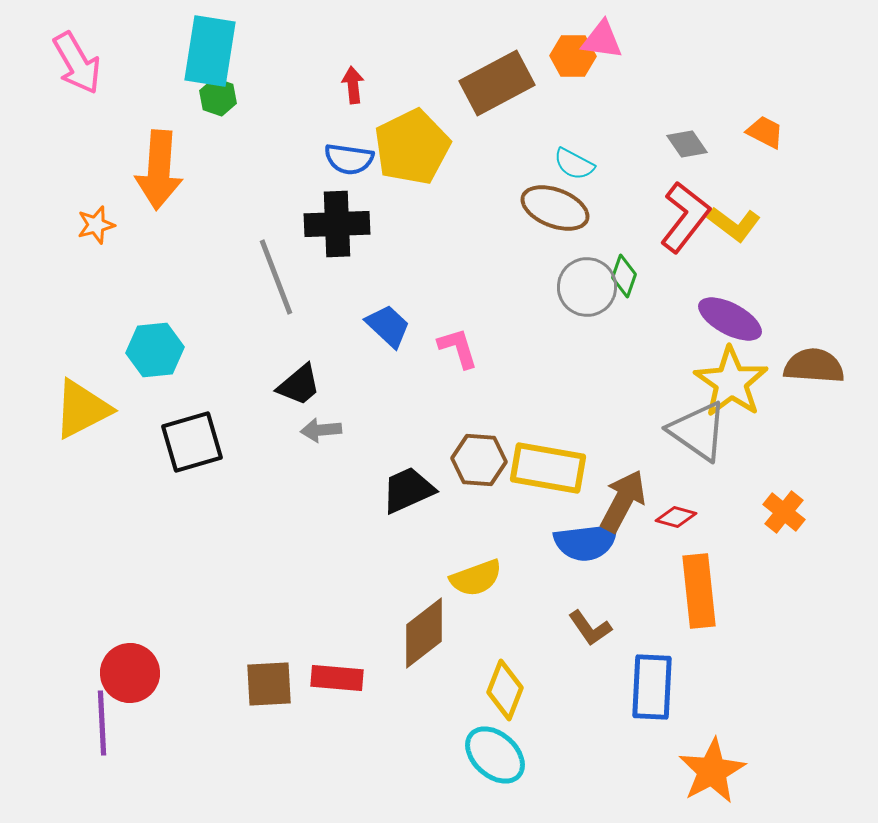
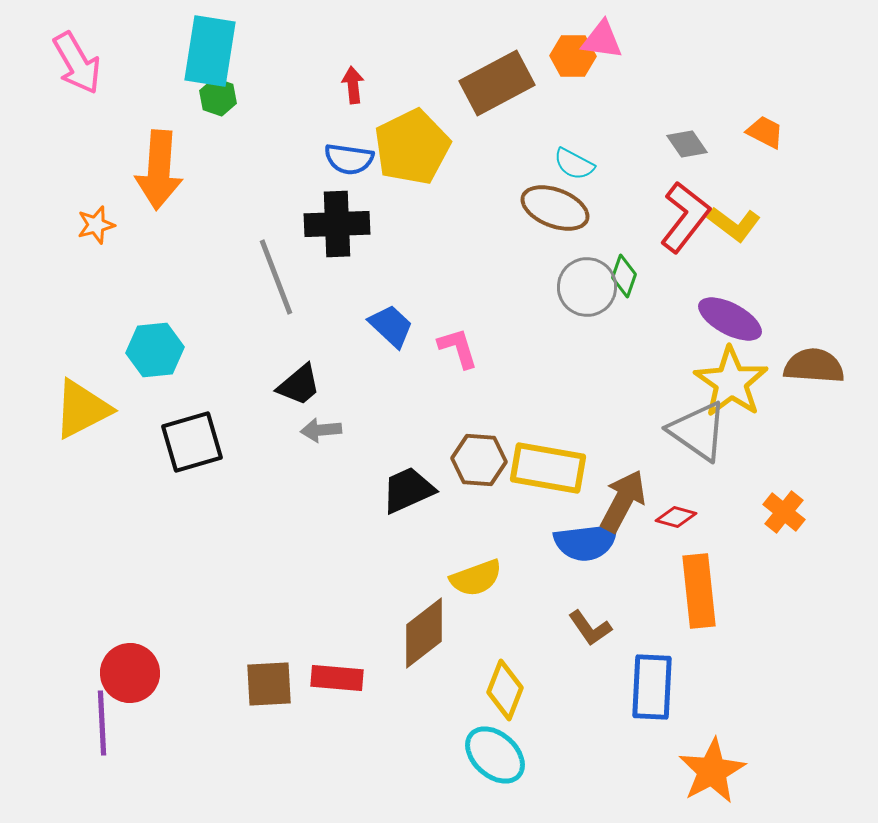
blue trapezoid at (388, 326): moved 3 px right
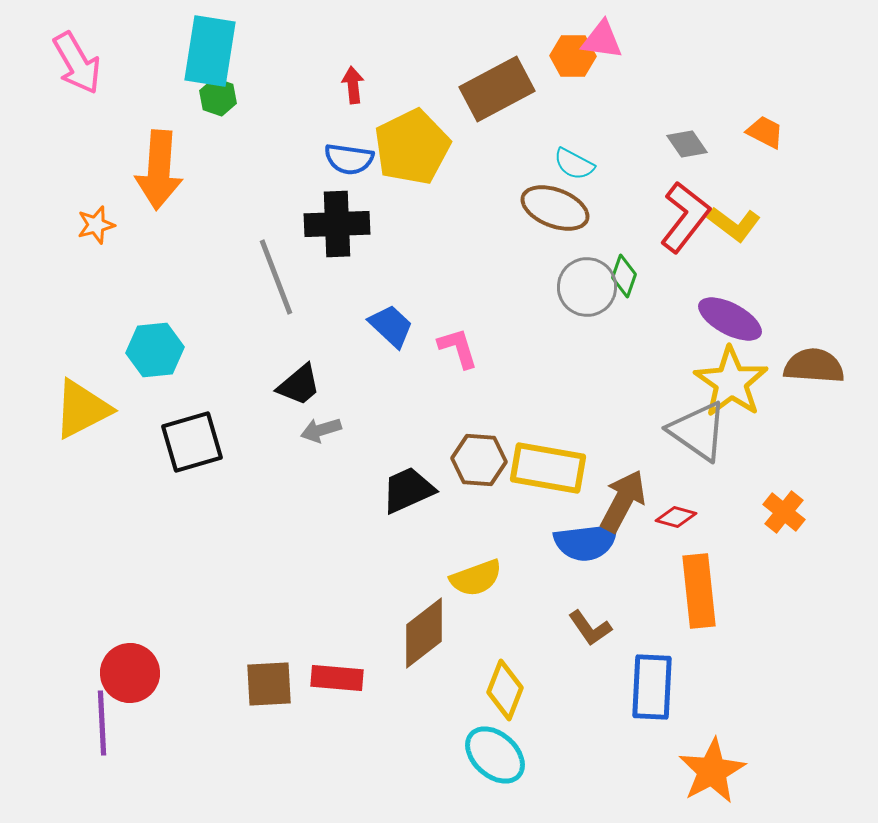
brown rectangle at (497, 83): moved 6 px down
gray arrow at (321, 430): rotated 12 degrees counterclockwise
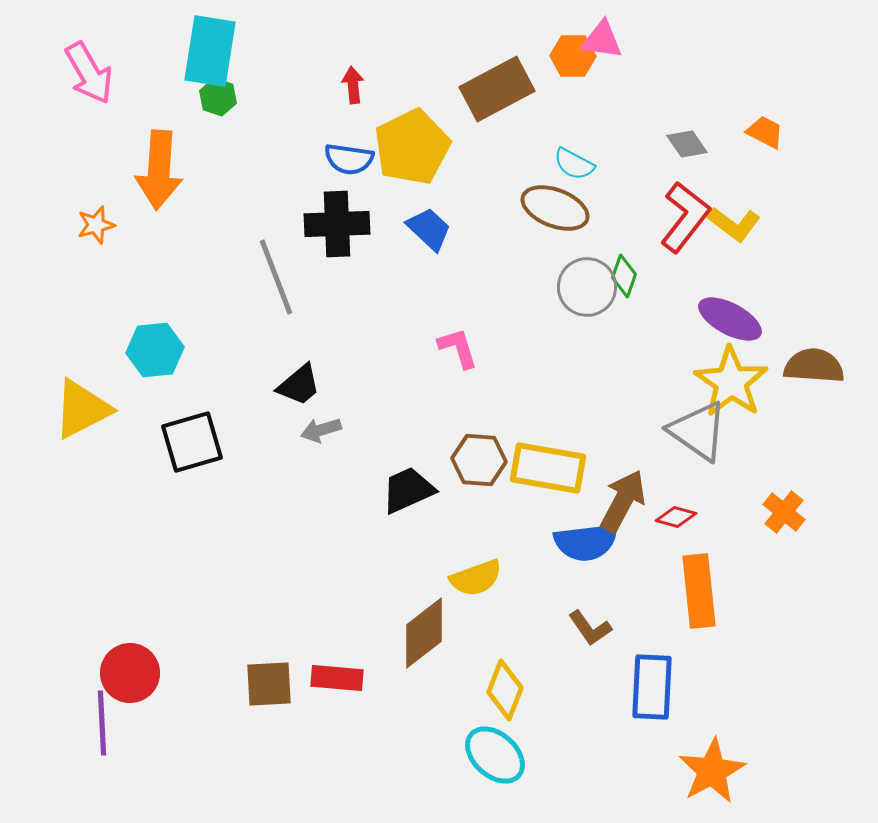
pink arrow at (77, 63): moved 12 px right, 10 px down
blue trapezoid at (391, 326): moved 38 px right, 97 px up
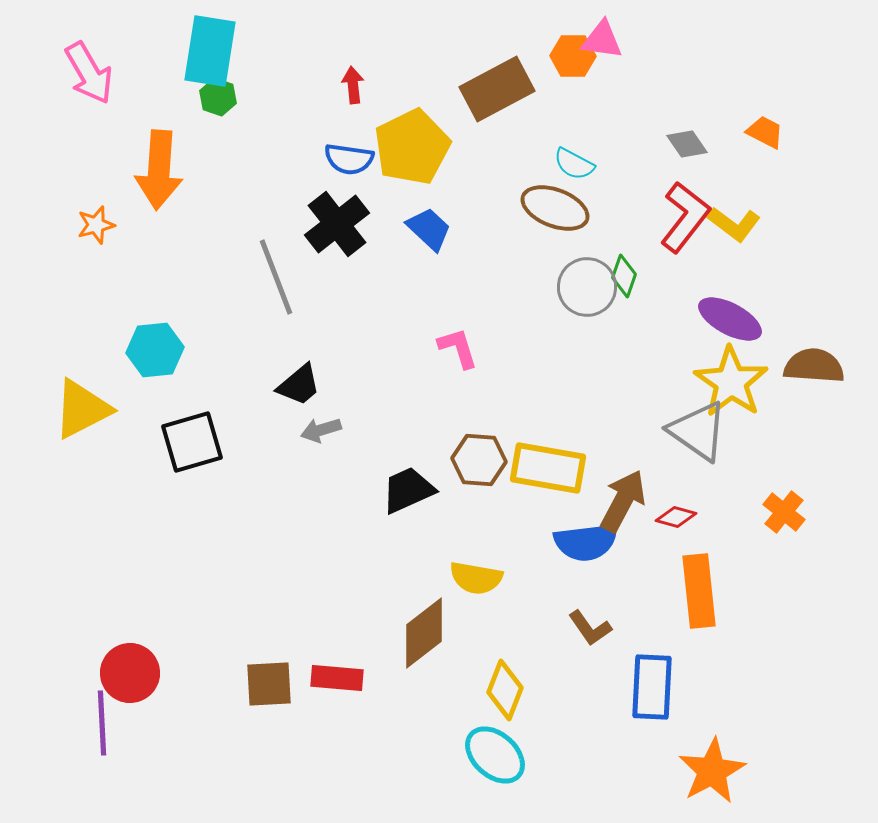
black cross at (337, 224): rotated 36 degrees counterclockwise
yellow semicircle at (476, 578): rotated 30 degrees clockwise
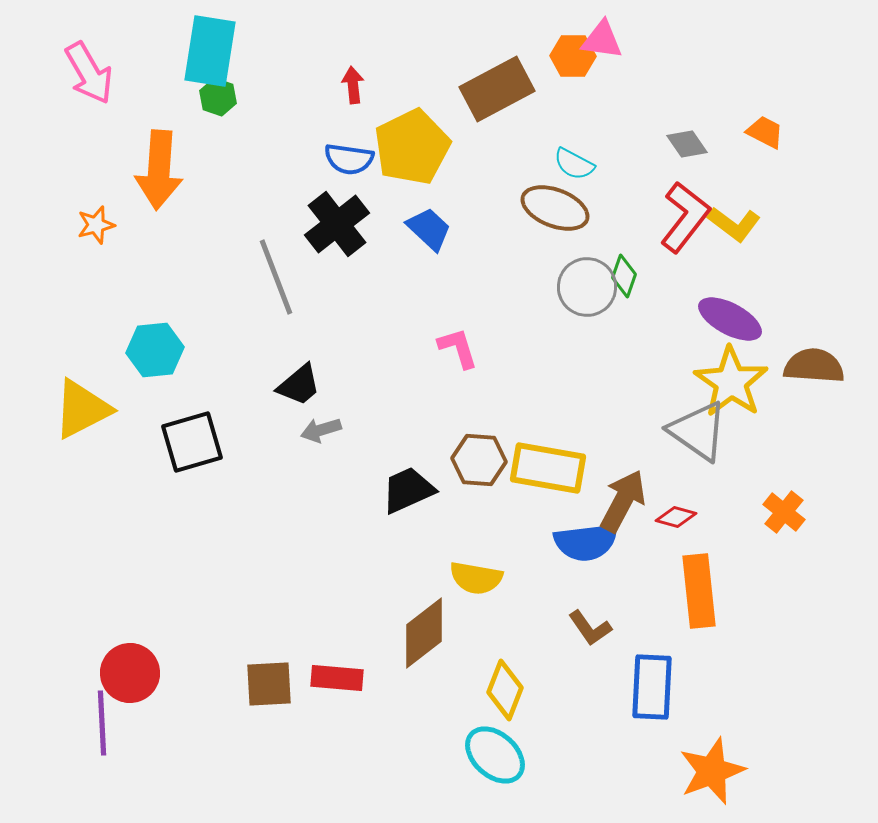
orange star at (712, 771): rotated 8 degrees clockwise
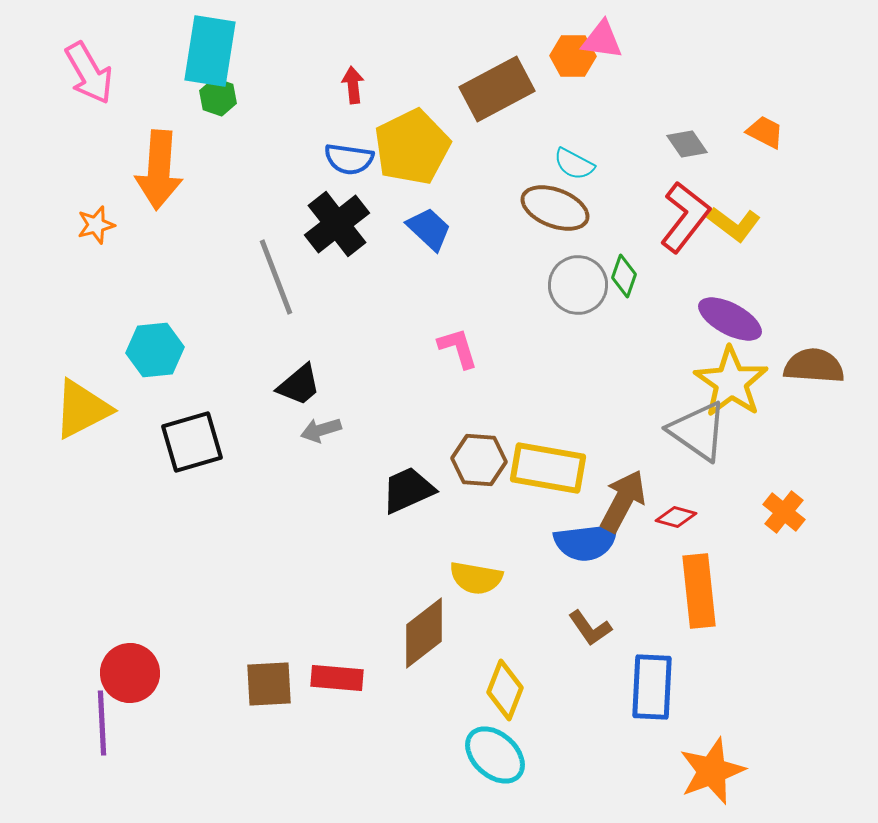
gray circle at (587, 287): moved 9 px left, 2 px up
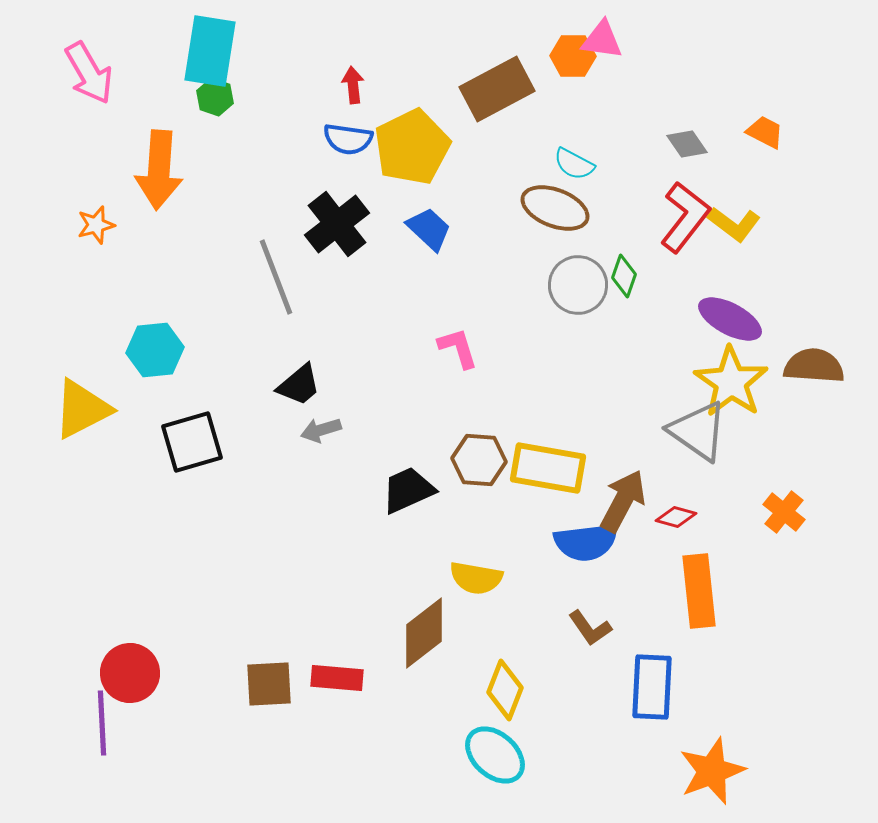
green hexagon at (218, 97): moved 3 px left
blue semicircle at (349, 159): moved 1 px left, 20 px up
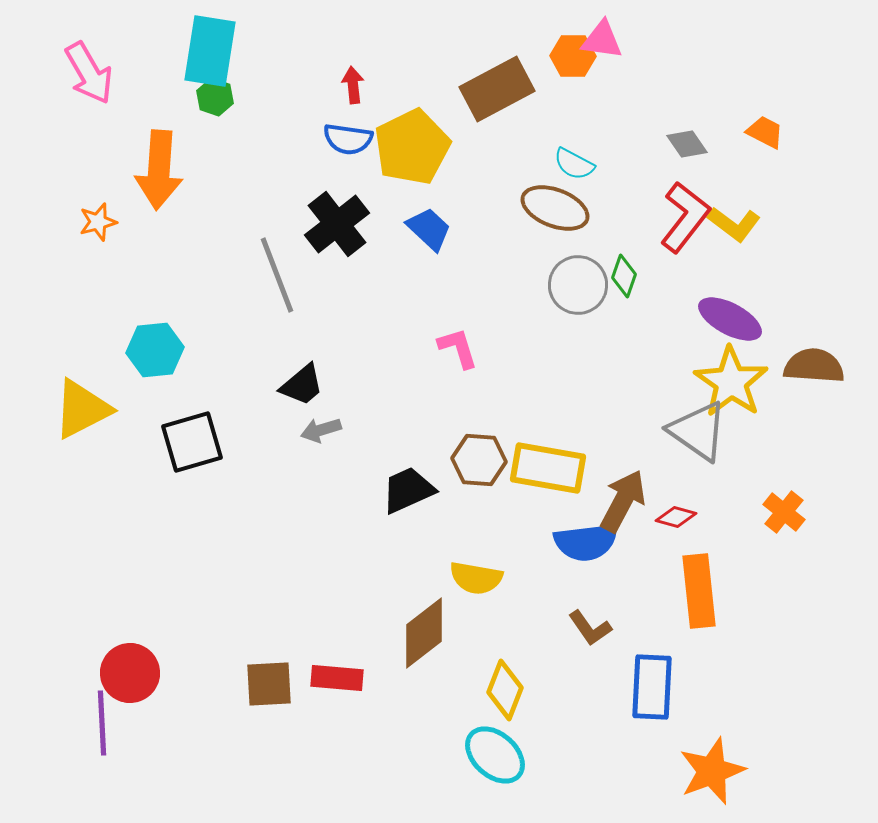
orange star at (96, 225): moved 2 px right, 3 px up
gray line at (276, 277): moved 1 px right, 2 px up
black trapezoid at (299, 385): moved 3 px right
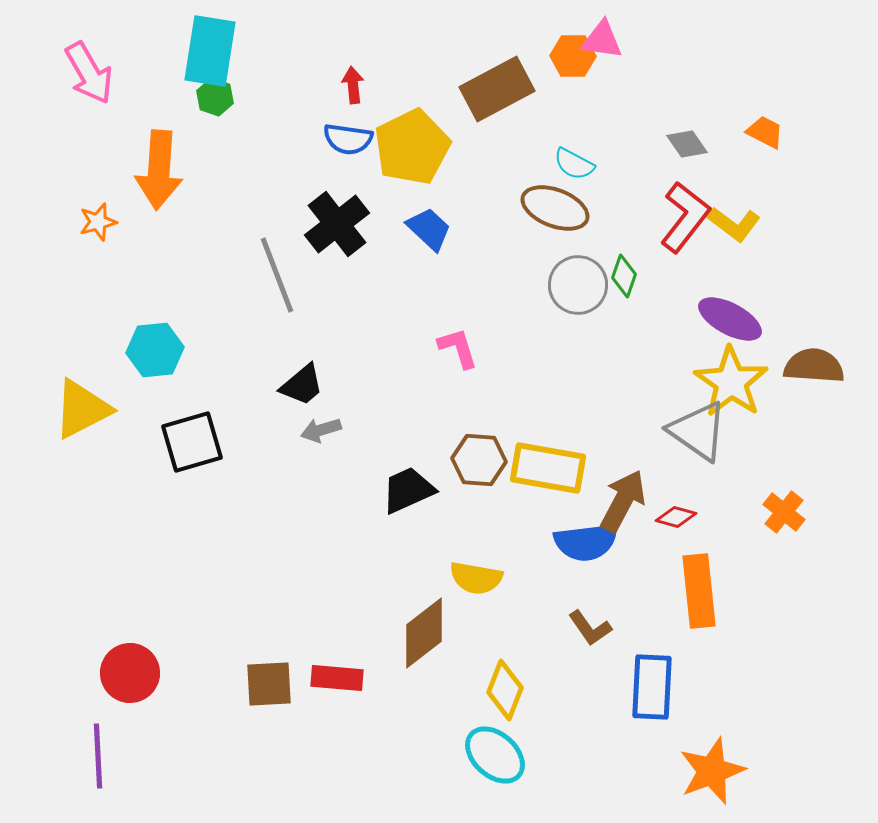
purple line at (102, 723): moved 4 px left, 33 px down
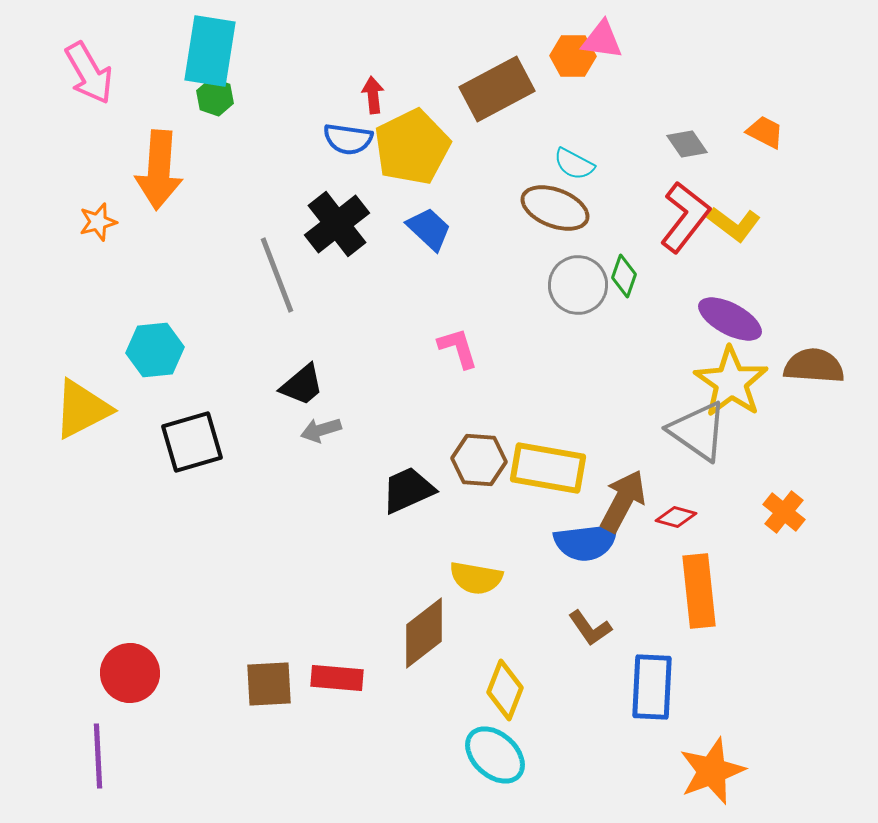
red arrow at (353, 85): moved 20 px right, 10 px down
